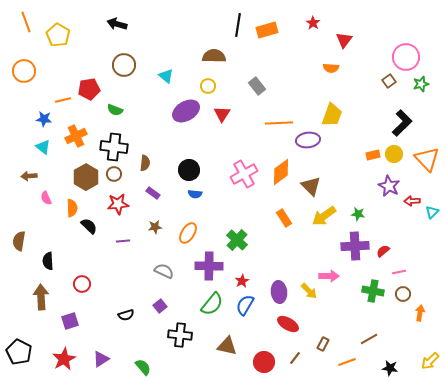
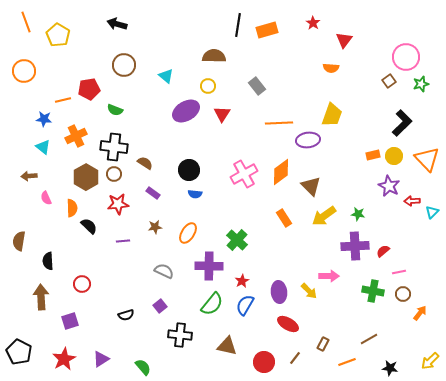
yellow circle at (394, 154): moved 2 px down
brown semicircle at (145, 163): rotated 63 degrees counterclockwise
orange arrow at (420, 313): rotated 28 degrees clockwise
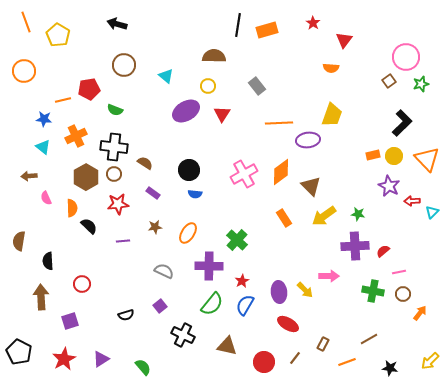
yellow arrow at (309, 291): moved 4 px left, 1 px up
black cross at (180, 335): moved 3 px right; rotated 20 degrees clockwise
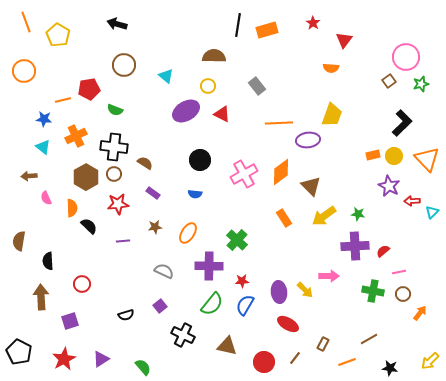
red triangle at (222, 114): rotated 36 degrees counterclockwise
black circle at (189, 170): moved 11 px right, 10 px up
red star at (242, 281): rotated 24 degrees clockwise
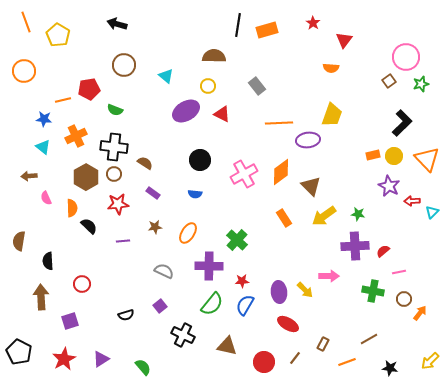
brown circle at (403, 294): moved 1 px right, 5 px down
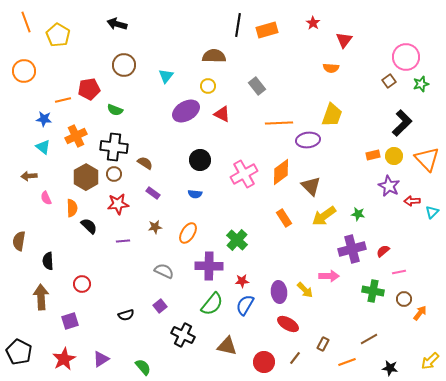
cyan triangle at (166, 76): rotated 28 degrees clockwise
purple cross at (355, 246): moved 3 px left, 3 px down; rotated 12 degrees counterclockwise
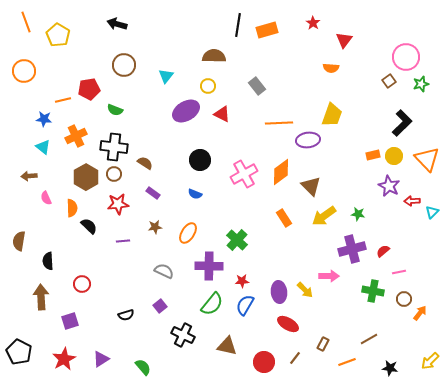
blue semicircle at (195, 194): rotated 16 degrees clockwise
